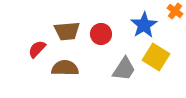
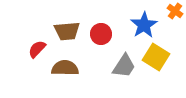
gray trapezoid: moved 3 px up
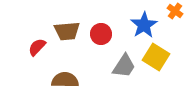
red semicircle: moved 2 px up
brown semicircle: moved 12 px down
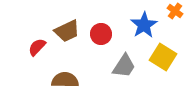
brown trapezoid: rotated 20 degrees counterclockwise
yellow square: moved 7 px right
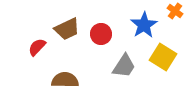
brown trapezoid: moved 2 px up
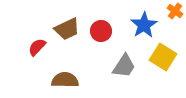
red circle: moved 3 px up
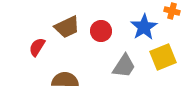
orange cross: moved 3 px left; rotated 21 degrees counterclockwise
blue star: moved 2 px down
brown trapezoid: moved 2 px up
red semicircle: rotated 12 degrees counterclockwise
yellow square: rotated 36 degrees clockwise
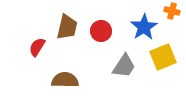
brown trapezoid: rotated 52 degrees counterclockwise
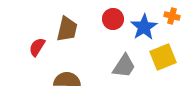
orange cross: moved 5 px down
brown trapezoid: moved 2 px down
red circle: moved 12 px right, 12 px up
brown semicircle: moved 2 px right
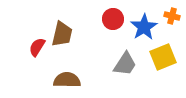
brown trapezoid: moved 5 px left, 5 px down
gray trapezoid: moved 1 px right, 2 px up
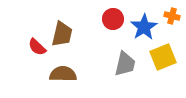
red semicircle: rotated 78 degrees counterclockwise
gray trapezoid: rotated 20 degrees counterclockwise
brown semicircle: moved 4 px left, 6 px up
